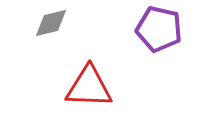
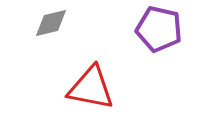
red triangle: moved 2 px right, 1 px down; rotated 9 degrees clockwise
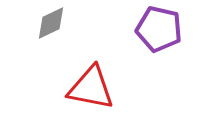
gray diamond: rotated 12 degrees counterclockwise
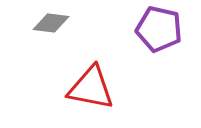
gray diamond: rotated 33 degrees clockwise
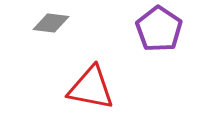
purple pentagon: rotated 21 degrees clockwise
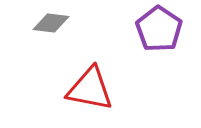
red triangle: moved 1 px left, 1 px down
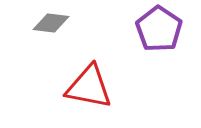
red triangle: moved 1 px left, 2 px up
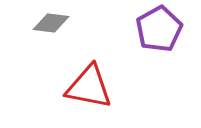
purple pentagon: rotated 9 degrees clockwise
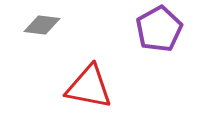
gray diamond: moved 9 px left, 2 px down
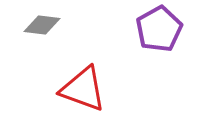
red triangle: moved 6 px left, 2 px down; rotated 9 degrees clockwise
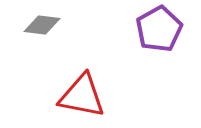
red triangle: moved 1 px left, 7 px down; rotated 9 degrees counterclockwise
